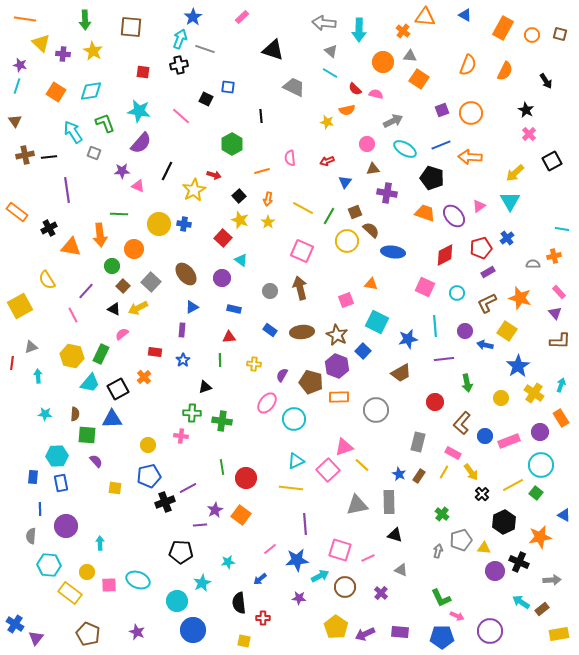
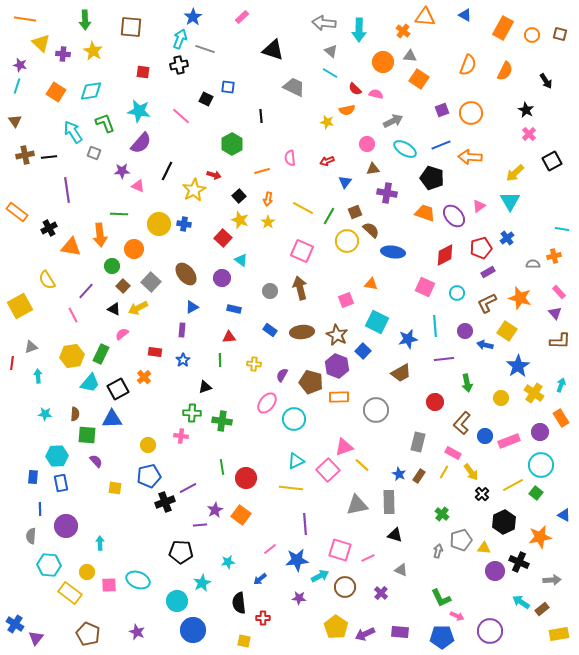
yellow hexagon at (72, 356): rotated 20 degrees counterclockwise
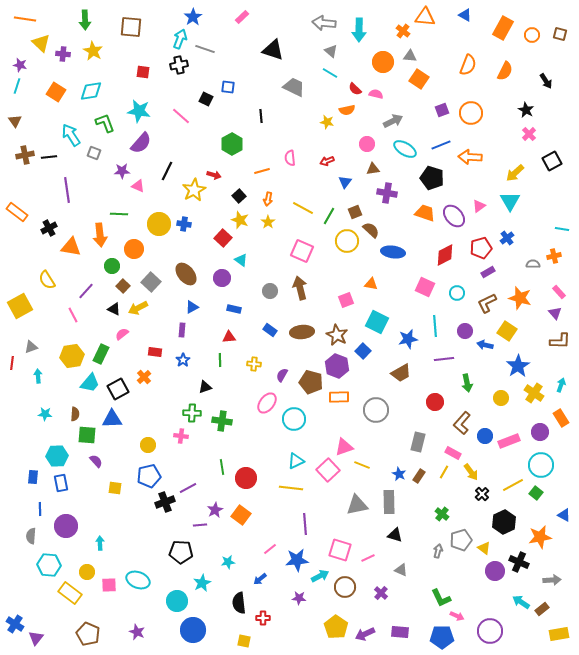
cyan arrow at (73, 132): moved 2 px left, 3 px down
yellow line at (362, 465): rotated 21 degrees counterclockwise
yellow triangle at (484, 548): rotated 32 degrees clockwise
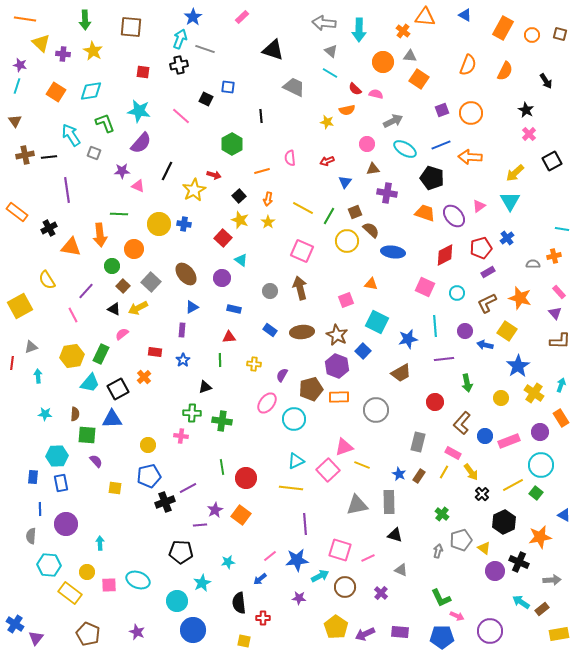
brown pentagon at (311, 382): moved 7 px down; rotated 30 degrees counterclockwise
purple circle at (66, 526): moved 2 px up
pink line at (270, 549): moved 7 px down
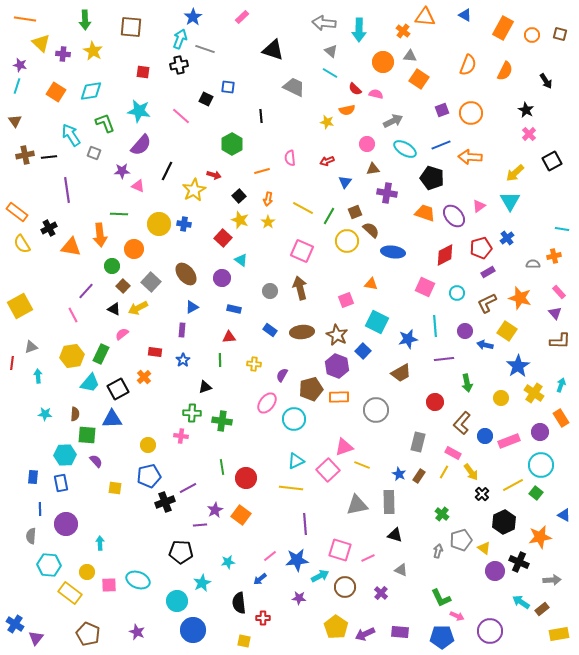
purple semicircle at (141, 143): moved 2 px down
yellow semicircle at (47, 280): moved 25 px left, 36 px up
cyan hexagon at (57, 456): moved 8 px right, 1 px up
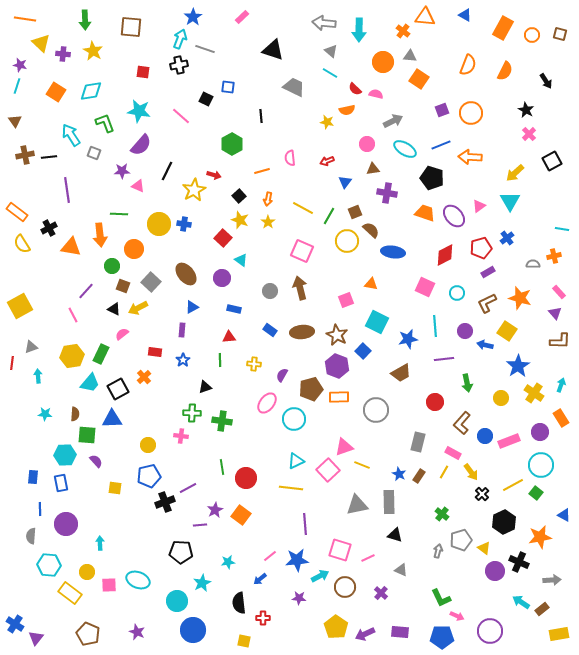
brown square at (123, 286): rotated 24 degrees counterclockwise
